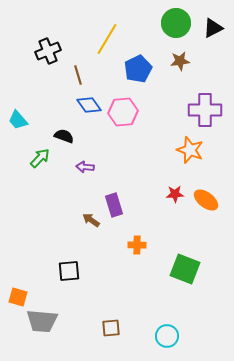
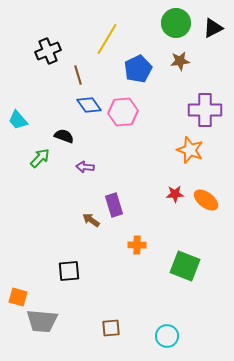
green square: moved 3 px up
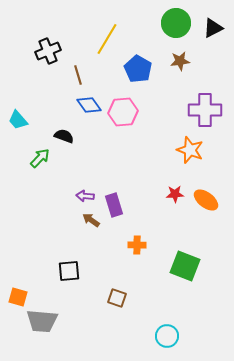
blue pentagon: rotated 16 degrees counterclockwise
purple arrow: moved 29 px down
brown square: moved 6 px right, 30 px up; rotated 24 degrees clockwise
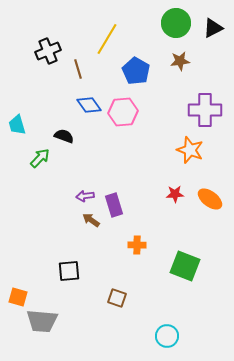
blue pentagon: moved 2 px left, 2 px down
brown line: moved 6 px up
cyan trapezoid: moved 1 px left, 5 px down; rotated 25 degrees clockwise
purple arrow: rotated 12 degrees counterclockwise
orange ellipse: moved 4 px right, 1 px up
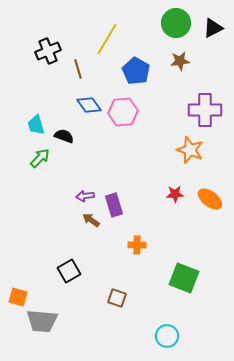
cyan trapezoid: moved 19 px right
green square: moved 1 px left, 12 px down
black square: rotated 25 degrees counterclockwise
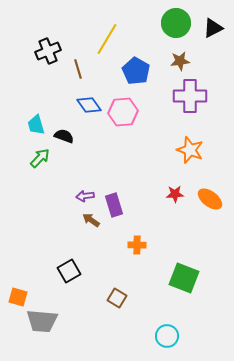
purple cross: moved 15 px left, 14 px up
brown square: rotated 12 degrees clockwise
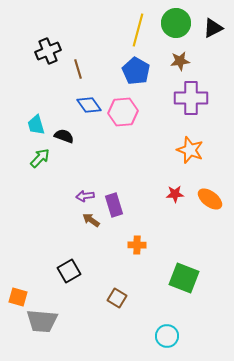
yellow line: moved 31 px right, 9 px up; rotated 16 degrees counterclockwise
purple cross: moved 1 px right, 2 px down
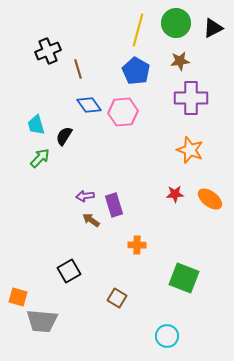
black semicircle: rotated 78 degrees counterclockwise
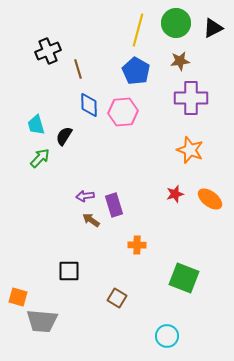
blue diamond: rotated 35 degrees clockwise
red star: rotated 12 degrees counterclockwise
black square: rotated 30 degrees clockwise
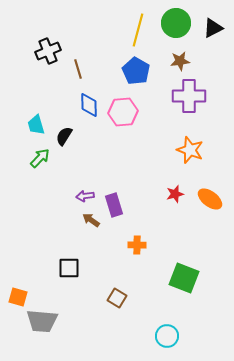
purple cross: moved 2 px left, 2 px up
black square: moved 3 px up
